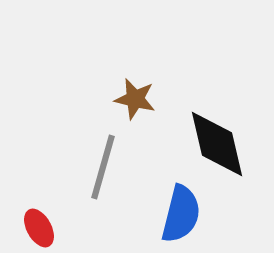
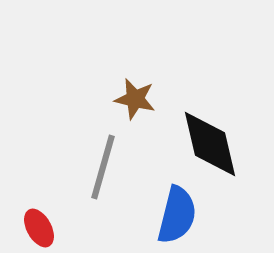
black diamond: moved 7 px left
blue semicircle: moved 4 px left, 1 px down
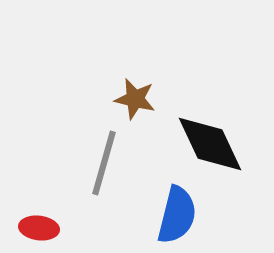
black diamond: rotated 12 degrees counterclockwise
gray line: moved 1 px right, 4 px up
red ellipse: rotated 54 degrees counterclockwise
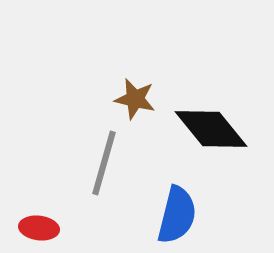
black diamond: moved 1 px right, 15 px up; rotated 14 degrees counterclockwise
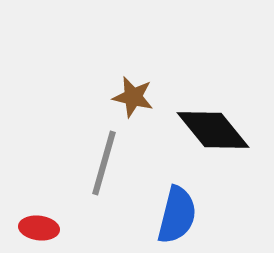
brown star: moved 2 px left, 2 px up
black diamond: moved 2 px right, 1 px down
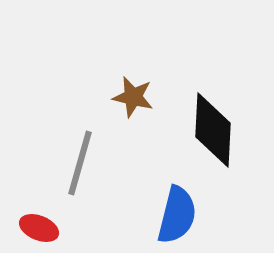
black diamond: rotated 42 degrees clockwise
gray line: moved 24 px left
red ellipse: rotated 15 degrees clockwise
